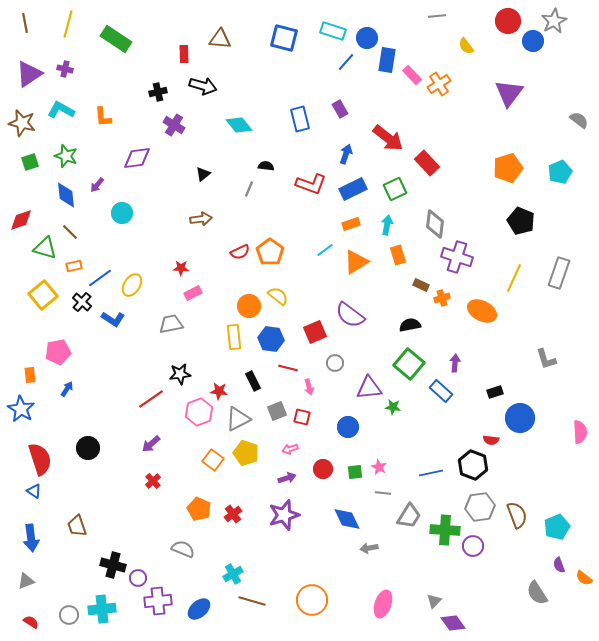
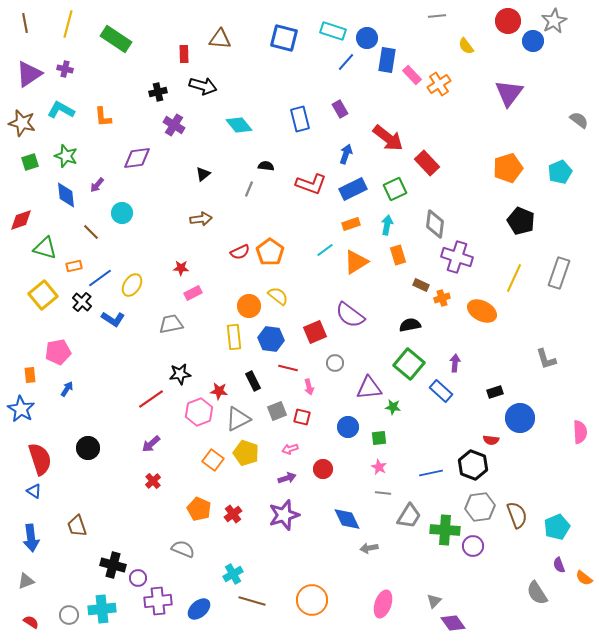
brown line at (70, 232): moved 21 px right
green square at (355, 472): moved 24 px right, 34 px up
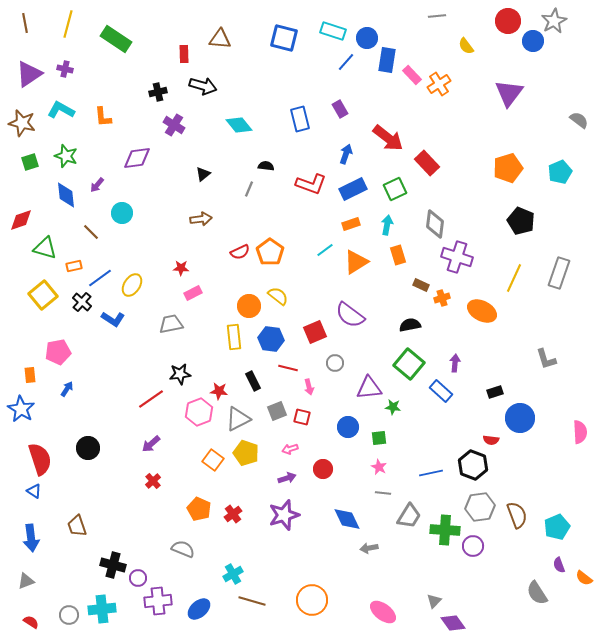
pink ellipse at (383, 604): moved 8 px down; rotated 72 degrees counterclockwise
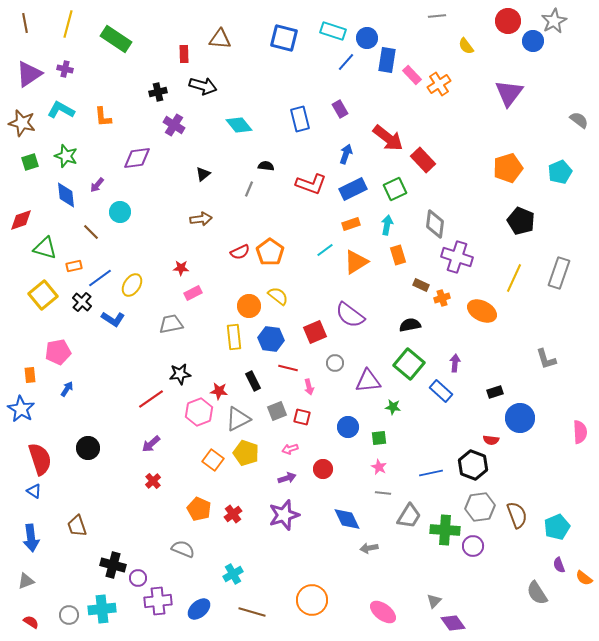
red rectangle at (427, 163): moved 4 px left, 3 px up
cyan circle at (122, 213): moved 2 px left, 1 px up
purple triangle at (369, 388): moved 1 px left, 7 px up
brown line at (252, 601): moved 11 px down
